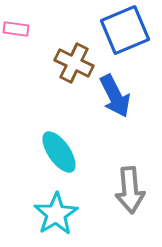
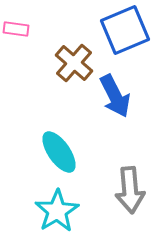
brown cross: rotated 15 degrees clockwise
cyan star: moved 1 px right, 3 px up
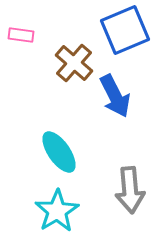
pink rectangle: moved 5 px right, 6 px down
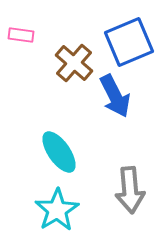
blue square: moved 4 px right, 12 px down
cyan star: moved 1 px up
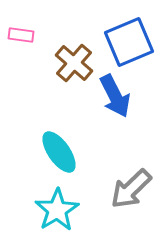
gray arrow: moved 1 px right, 1 px up; rotated 51 degrees clockwise
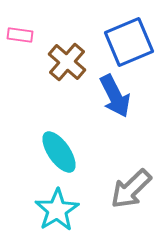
pink rectangle: moved 1 px left
brown cross: moved 7 px left, 1 px up
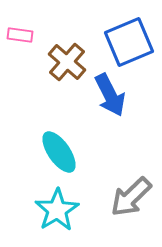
blue arrow: moved 5 px left, 1 px up
gray arrow: moved 8 px down
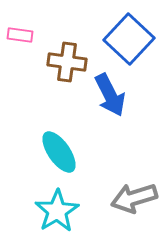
blue square: moved 3 px up; rotated 24 degrees counterclockwise
brown cross: rotated 33 degrees counterclockwise
gray arrow: moved 3 px right, 1 px down; rotated 27 degrees clockwise
cyan star: moved 1 px down
